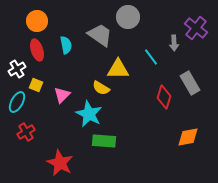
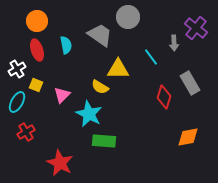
yellow semicircle: moved 1 px left, 1 px up
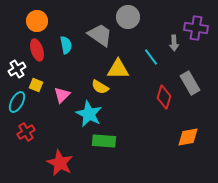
purple cross: rotated 30 degrees counterclockwise
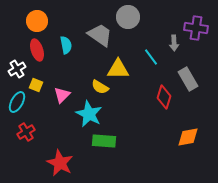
gray rectangle: moved 2 px left, 4 px up
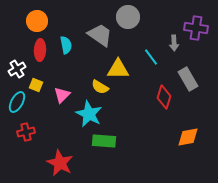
red ellipse: moved 3 px right; rotated 20 degrees clockwise
red cross: rotated 18 degrees clockwise
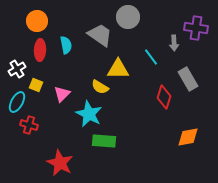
pink triangle: moved 1 px up
red cross: moved 3 px right, 7 px up; rotated 30 degrees clockwise
